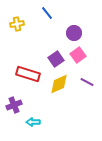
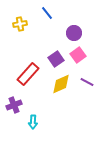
yellow cross: moved 3 px right
red rectangle: rotated 65 degrees counterclockwise
yellow diamond: moved 2 px right
cyan arrow: rotated 88 degrees counterclockwise
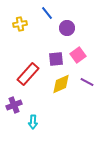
purple circle: moved 7 px left, 5 px up
purple square: rotated 28 degrees clockwise
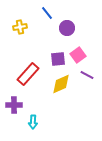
yellow cross: moved 3 px down
purple square: moved 2 px right
purple line: moved 7 px up
purple cross: rotated 21 degrees clockwise
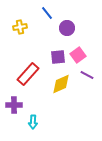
purple square: moved 2 px up
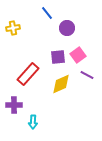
yellow cross: moved 7 px left, 1 px down
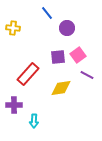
yellow cross: rotated 16 degrees clockwise
yellow diamond: moved 4 px down; rotated 15 degrees clockwise
cyan arrow: moved 1 px right, 1 px up
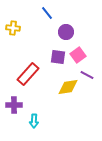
purple circle: moved 1 px left, 4 px down
purple square: rotated 14 degrees clockwise
yellow diamond: moved 7 px right, 1 px up
